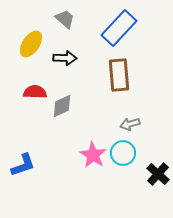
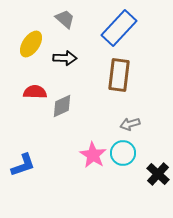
brown rectangle: rotated 12 degrees clockwise
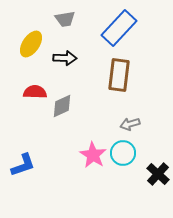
gray trapezoid: rotated 130 degrees clockwise
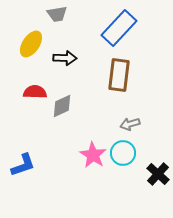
gray trapezoid: moved 8 px left, 5 px up
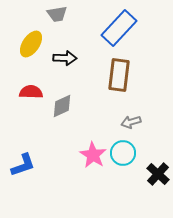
red semicircle: moved 4 px left
gray arrow: moved 1 px right, 2 px up
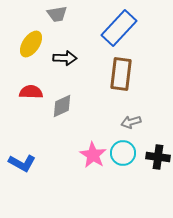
brown rectangle: moved 2 px right, 1 px up
blue L-shape: moved 1 px left, 2 px up; rotated 48 degrees clockwise
black cross: moved 17 px up; rotated 35 degrees counterclockwise
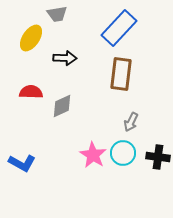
yellow ellipse: moved 6 px up
gray arrow: rotated 48 degrees counterclockwise
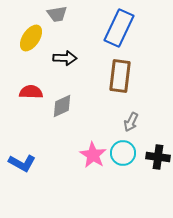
blue rectangle: rotated 18 degrees counterclockwise
brown rectangle: moved 1 px left, 2 px down
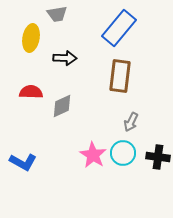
blue rectangle: rotated 15 degrees clockwise
yellow ellipse: rotated 24 degrees counterclockwise
blue L-shape: moved 1 px right, 1 px up
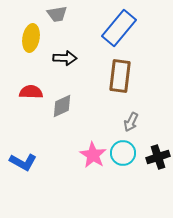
black cross: rotated 25 degrees counterclockwise
